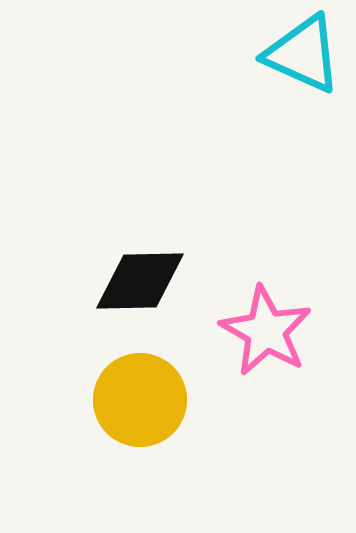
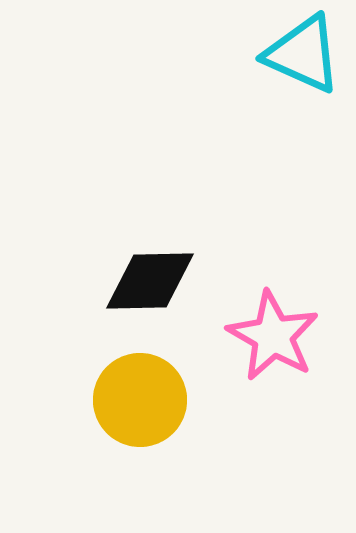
black diamond: moved 10 px right
pink star: moved 7 px right, 5 px down
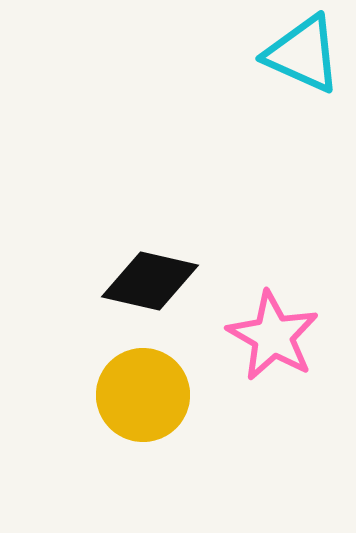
black diamond: rotated 14 degrees clockwise
yellow circle: moved 3 px right, 5 px up
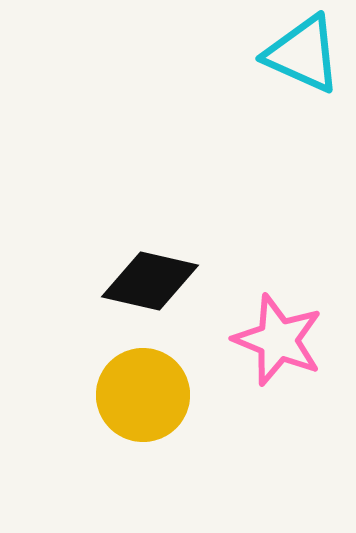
pink star: moved 5 px right, 4 px down; rotated 8 degrees counterclockwise
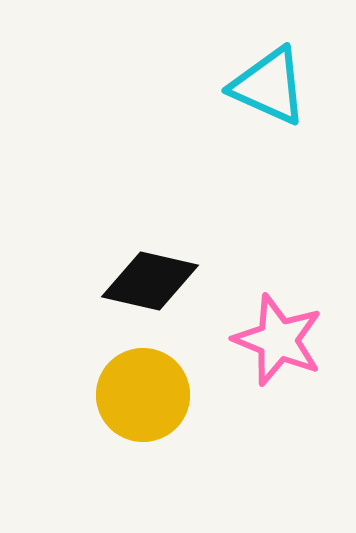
cyan triangle: moved 34 px left, 32 px down
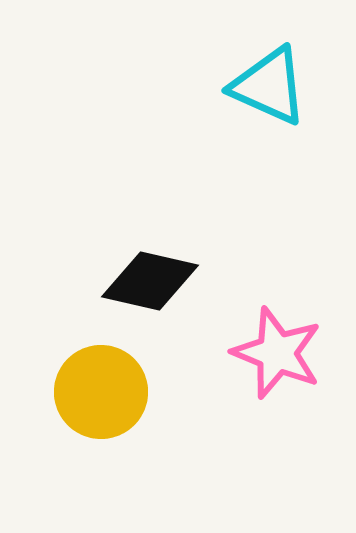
pink star: moved 1 px left, 13 px down
yellow circle: moved 42 px left, 3 px up
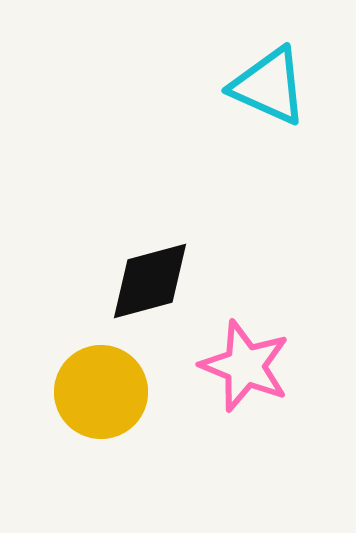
black diamond: rotated 28 degrees counterclockwise
pink star: moved 32 px left, 13 px down
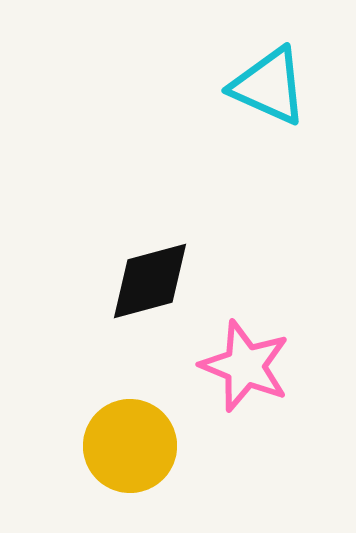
yellow circle: moved 29 px right, 54 px down
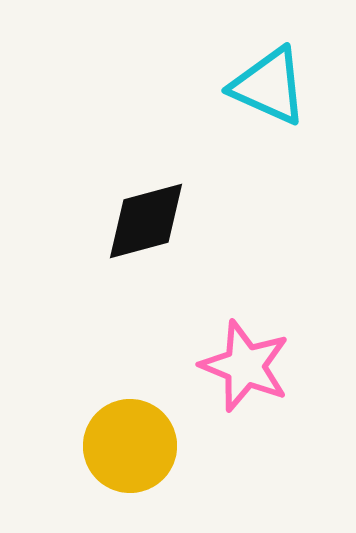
black diamond: moved 4 px left, 60 px up
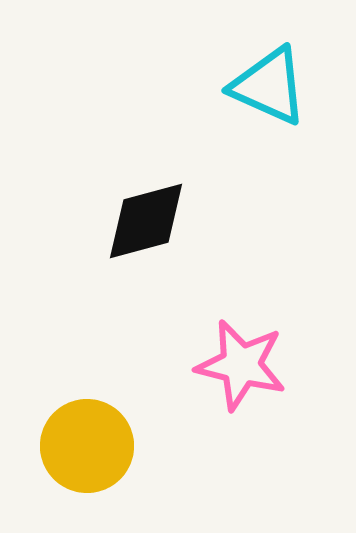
pink star: moved 4 px left, 1 px up; rotated 8 degrees counterclockwise
yellow circle: moved 43 px left
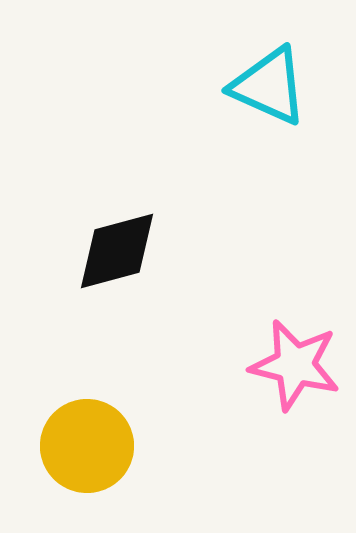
black diamond: moved 29 px left, 30 px down
pink star: moved 54 px right
